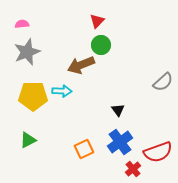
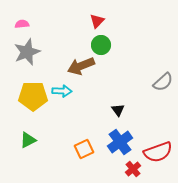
brown arrow: moved 1 px down
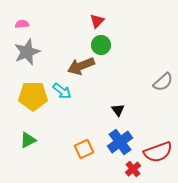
cyan arrow: rotated 36 degrees clockwise
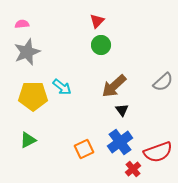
brown arrow: moved 33 px right, 20 px down; rotated 20 degrees counterclockwise
cyan arrow: moved 4 px up
black triangle: moved 4 px right
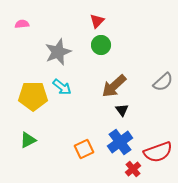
gray star: moved 31 px right
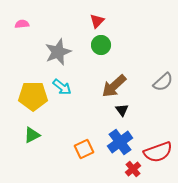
green triangle: moved 4 px right, 5 px up
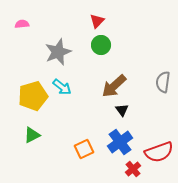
gray semicircle: rotated 140 degrees clockwise
yellow pentagon: rotated 16 degrees counterclockwise
red semicircle: moved 1 px right
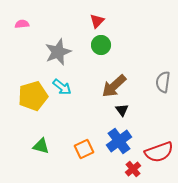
green triangle: moved 9 px right, 11 px down; rotated 42 degrees clockwise
blue cross: moved 1 px left, 1 px up
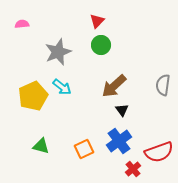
gray semicircle: moved 3 px down
yellow pentagon: rotated 8 degrees counterclockwise
